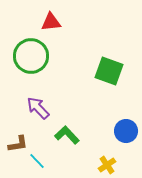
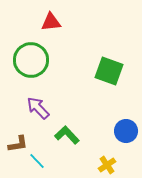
green circle: moved 4 px down
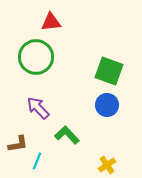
green circle: moved 5 px right, 3 px up
blue circle: moved 19 px left, 26 px up
cyan line: rotated 66 degrees clockwise
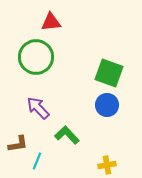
green square: moved 2 px down
yellow cross: rotated 24 degrees clockwise
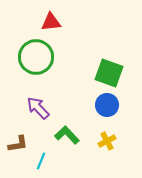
cyan line: moved 4 px right
yellow cross: moved 24 px up; rotated 18 degrees counterclockwise
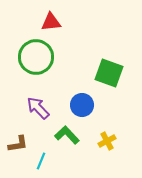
blue circle: moved 25 px left
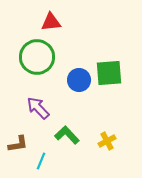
green circle: moved 1 px right
green square: rotated 24 degrees counterclockwise
blue circle: moved 3 px left, 25 px up
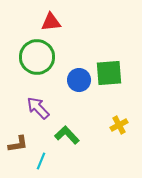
yellow cross: moved 12 px right, 16 px up
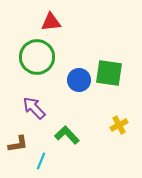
green square: rotated 12 degrees clockwise
purple arrow: moved 4 px left
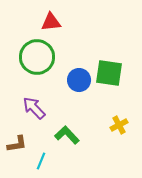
brown L-shape: moved 1 px left
